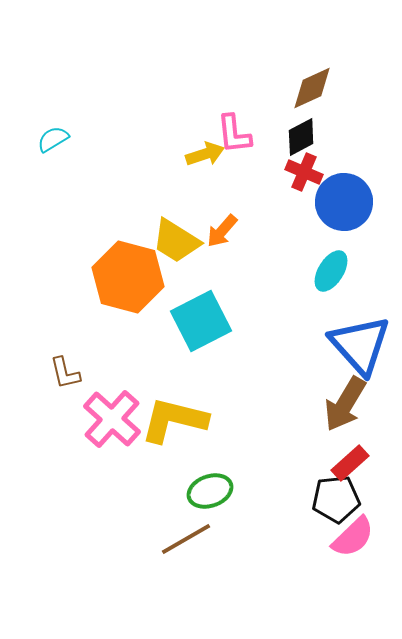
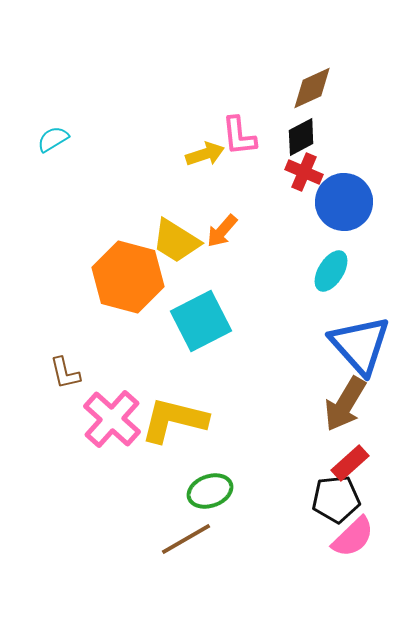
pink L-shape: moved 5 px right, 2 px down
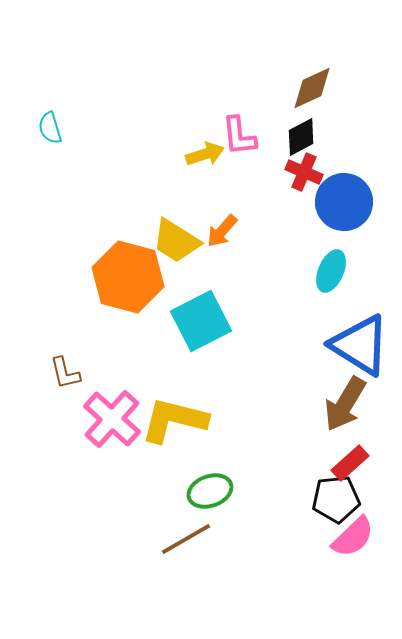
cyan semicircle: moved 3 px left, 11 px up; rotated 76 degrees counterclockwise
cyan ellipse: rotated 9 degrees counterclockwise
blue triangle: rotated 16 degrees counterclockwise
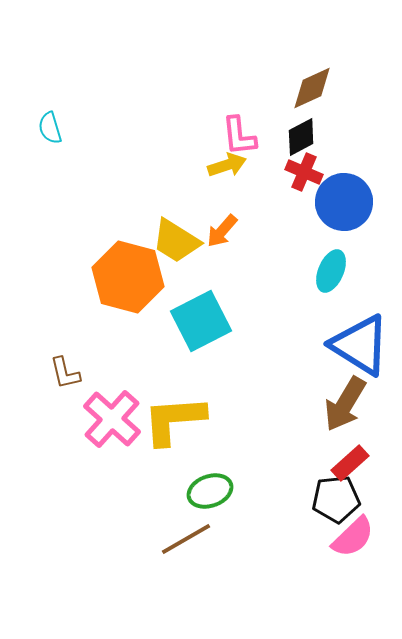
yellow arrow: moved 22 px right, 11 px down
yellow L-shape: rotated 18 degrees counterclockwise
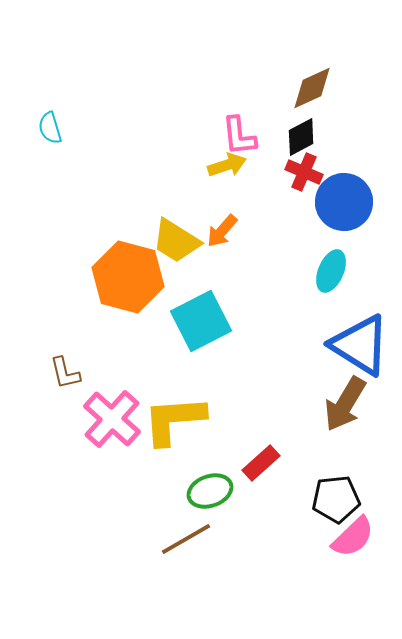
red rectangle: moved 89 px left
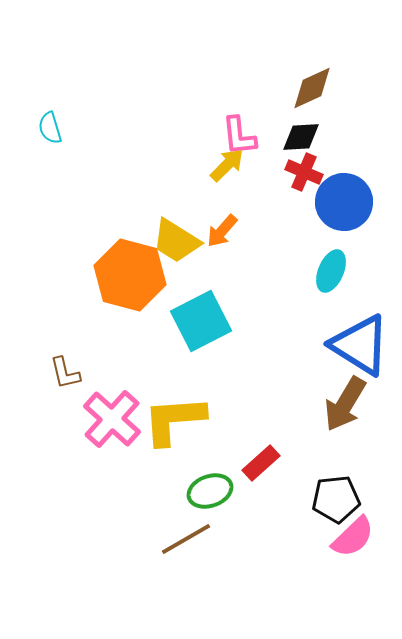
black diamond: rotated 24 degrees clockwise
yellow arrow: rotated 27 degrees counterclockwise
orange hexagon: moved 2 px right, 2 px up
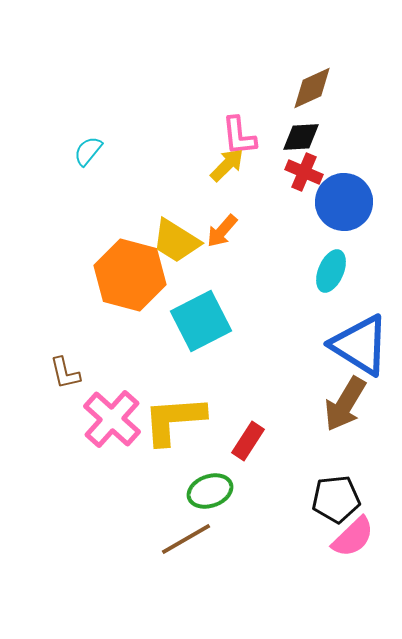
cyan semicircle: moved 38 px right, 23 px down; rotated 56 degrees clockwise
red rectangle: moved 13 px left, 22 px up; rotated 15 degrees counterclockwise
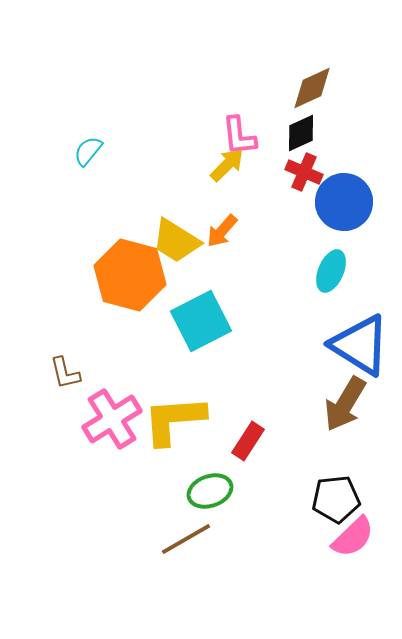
black diamond: moved 4 px up; rotated 21 degrees counterclockwise
pink cross: rotated 16 degrees clockwise
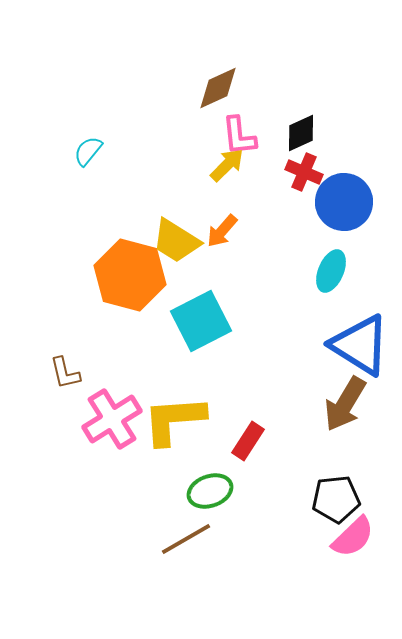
brown diamond: moved 94 px left
